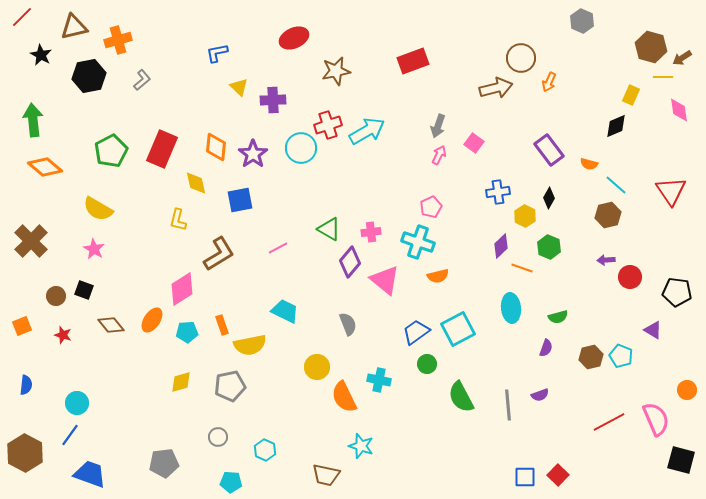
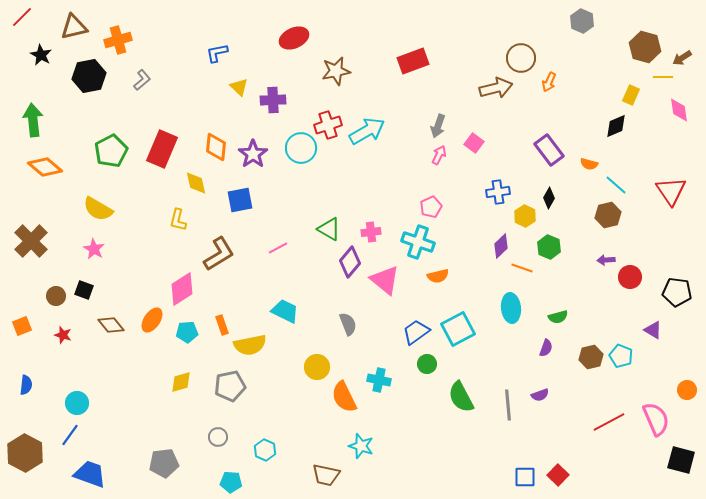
brown hexagon at (651, 47): moved 6 px left
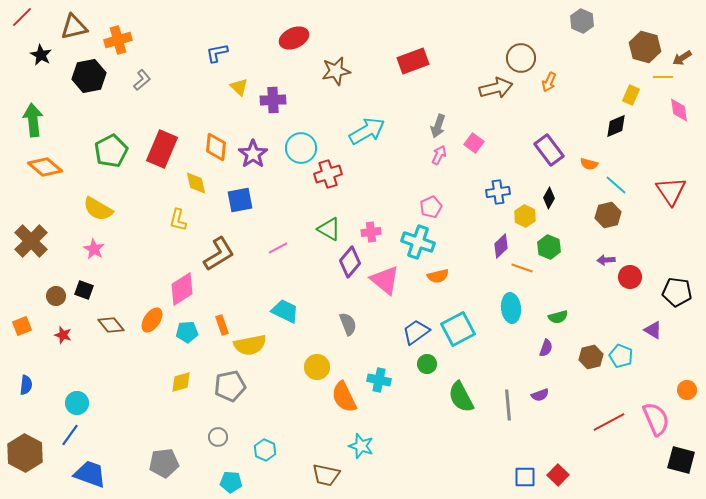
red cross at (328, 125): moved 49 px down
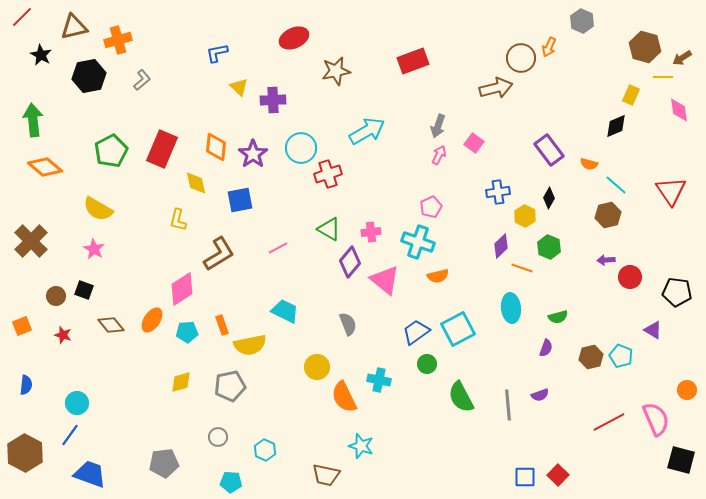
orange arrow at (549, 82): moved 35 px up
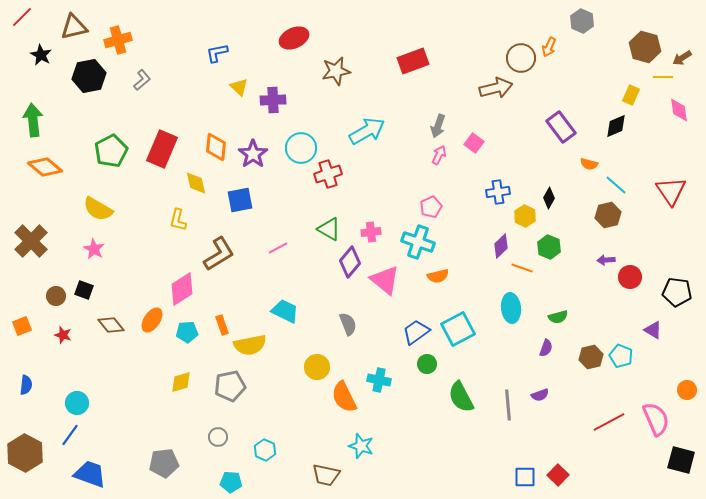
purple rectangle at (549, 150): moved 12 px right, 23 px up
